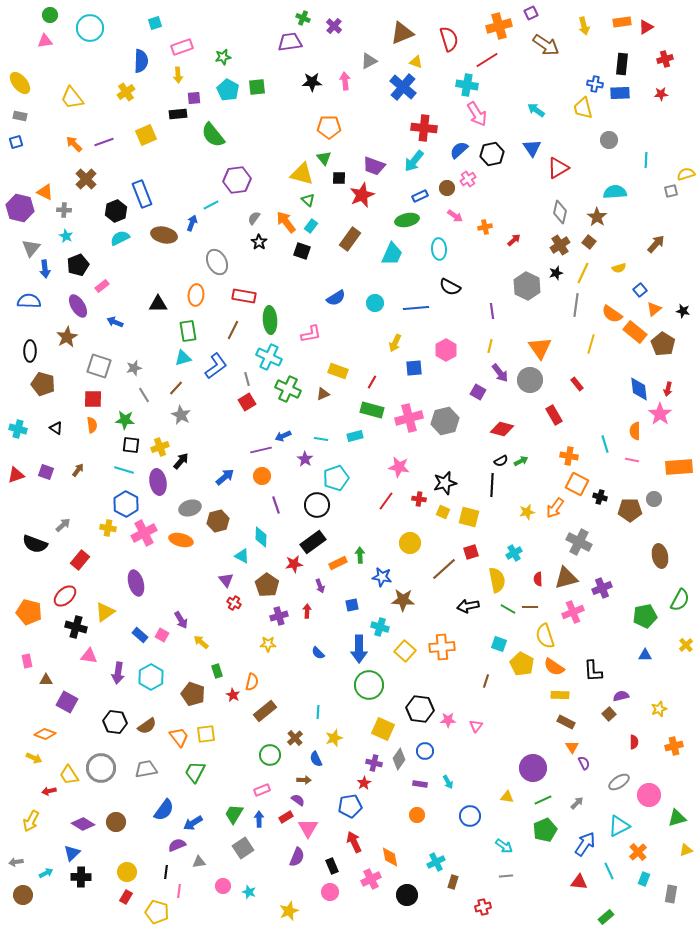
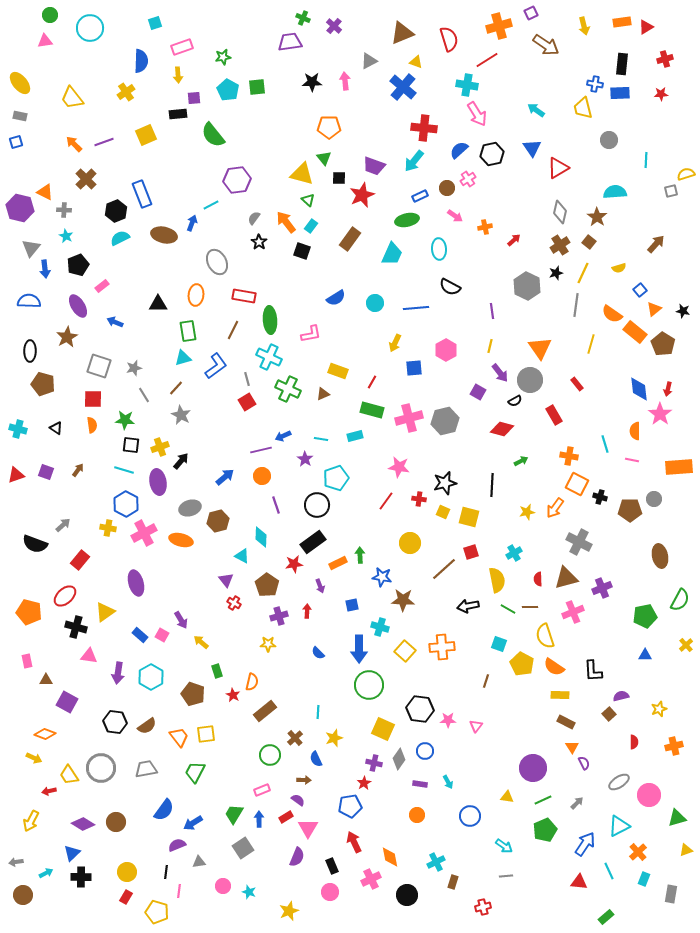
black semicircle at (501, 461): moved 14 px right, 60 px up
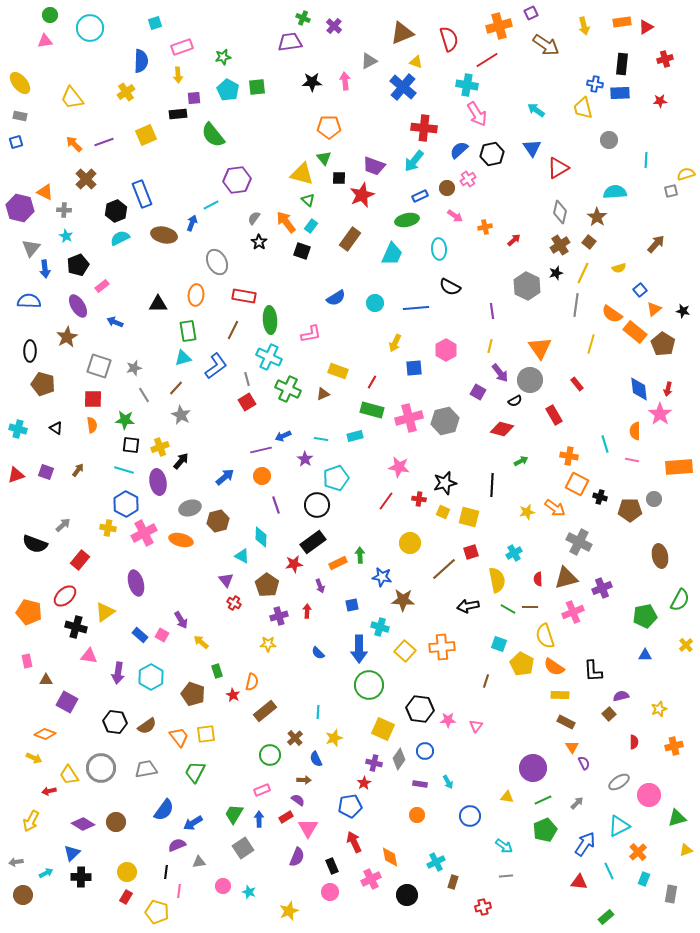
red star at (661, 94): moved 1 px left, 7 px down
orange arrow at (555, 508): rotated 90 degrees counterclockwise
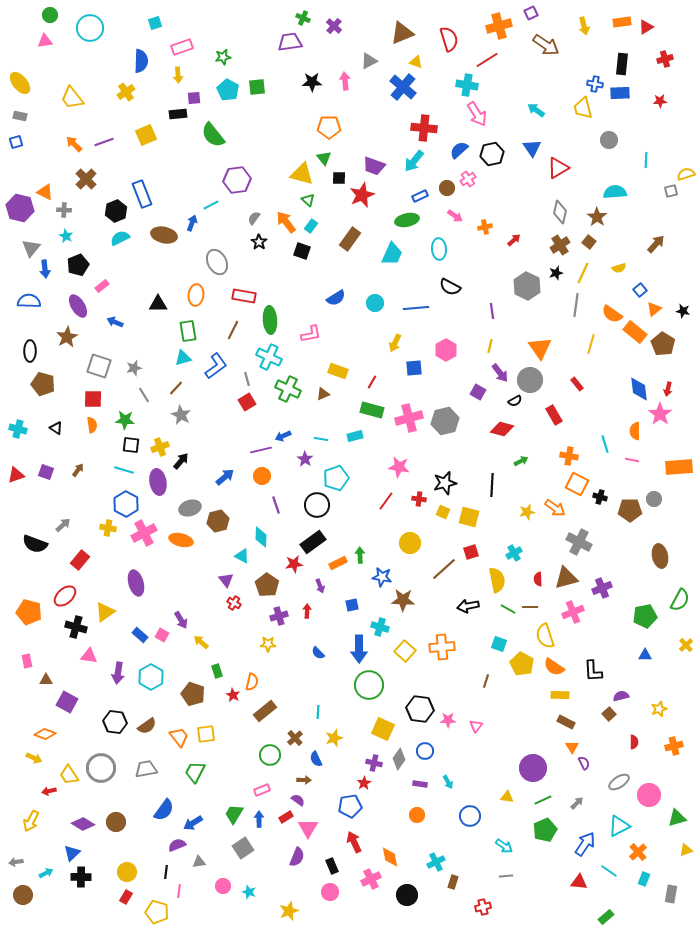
cyan line at (609, 871): rotated 30 degrees counterclockwise
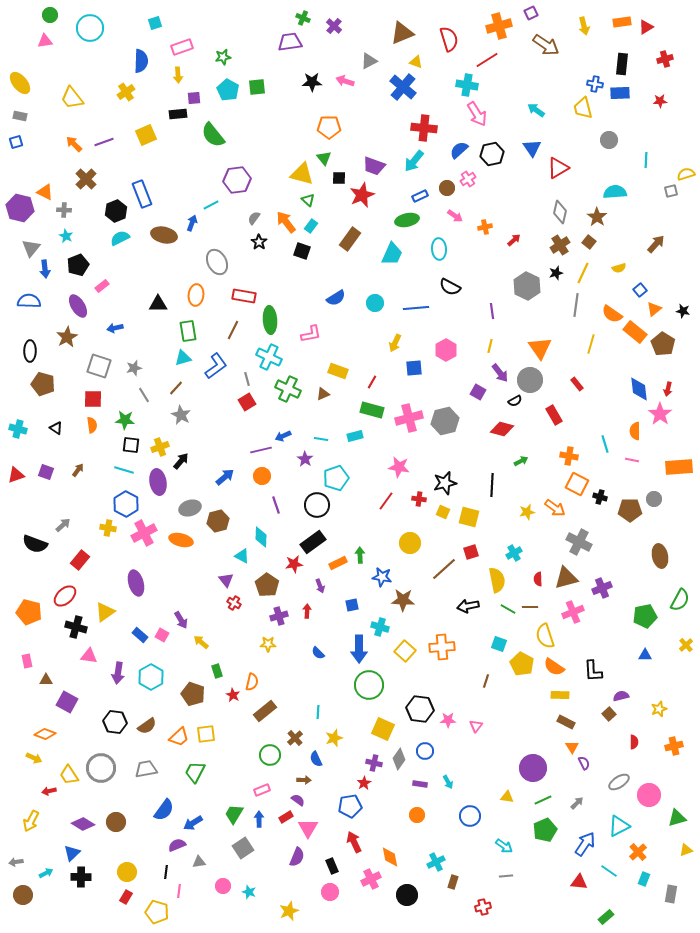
pink arrow at (345, 81): rotated 66 degrees counterclockwise
blue arrow at (115, 322): moved 6 px down; rotated 35 degrees counterclockwise
orange trapezoid at (179, 737): rotated 85 degrees clockwise
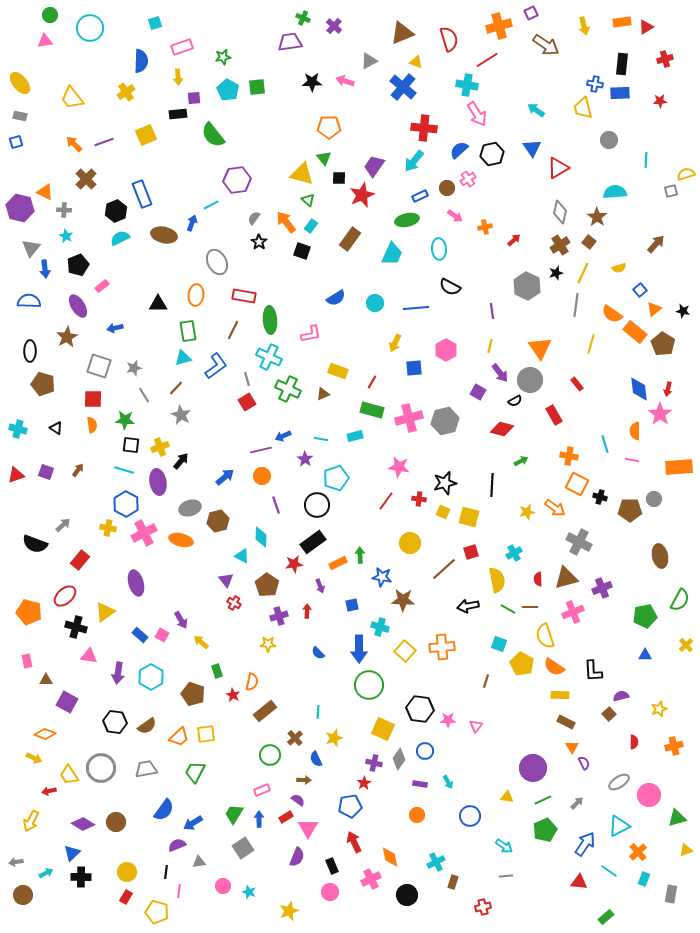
yellow arrow at (178, 75): moved 2 px down
purple trapezoid at (374, 166): rotated 105 degrees clockwise
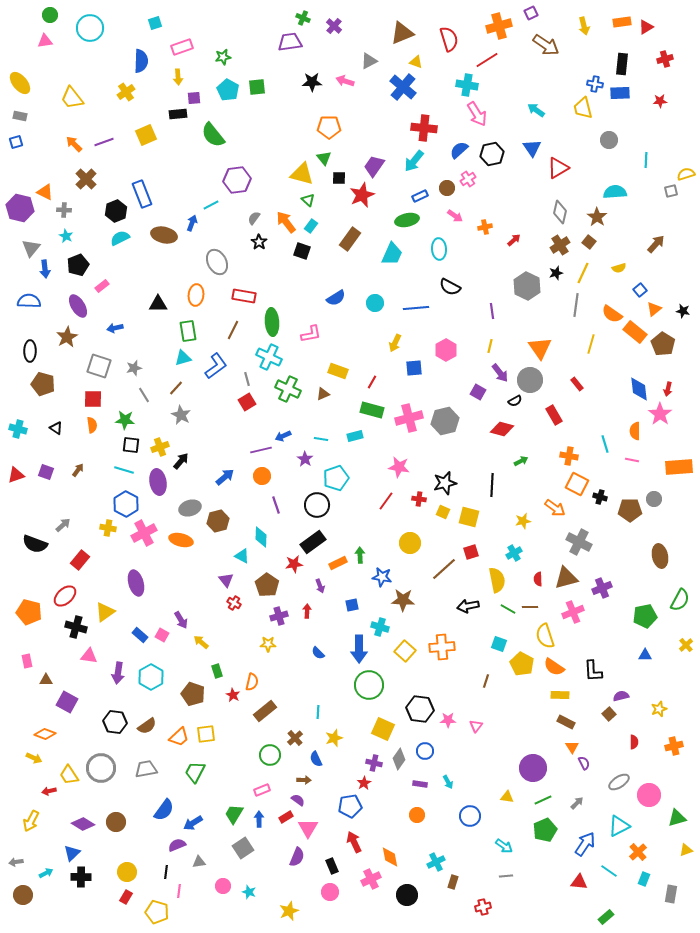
green ellipse at (270, 320): moved 2 px right, 2 px down
yellow star at (527, 512): moved 4 px left, 9 px down
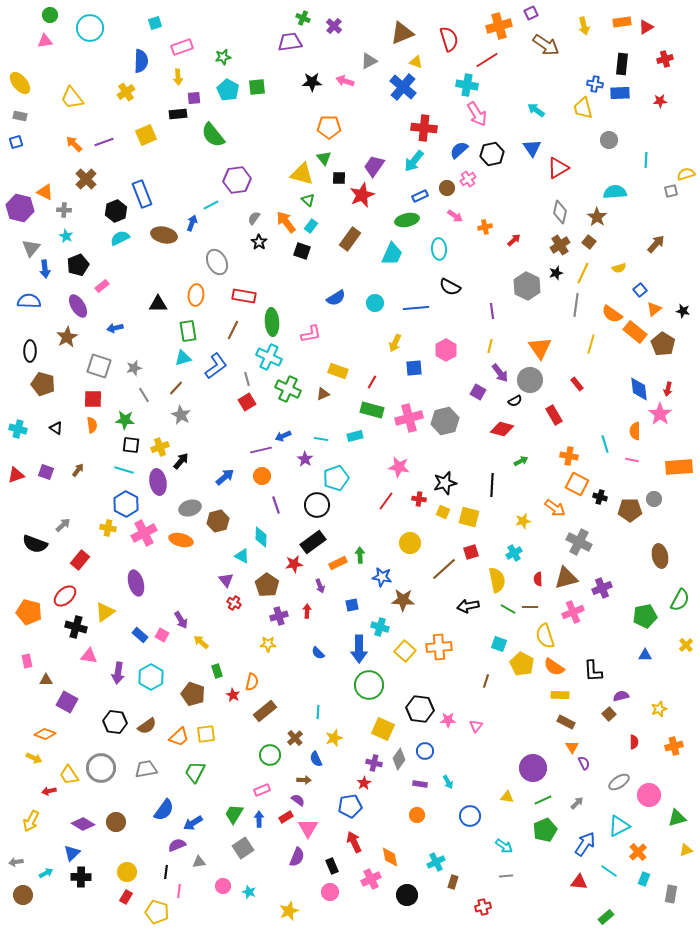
orange cross at (442, 647): moved 3 px left
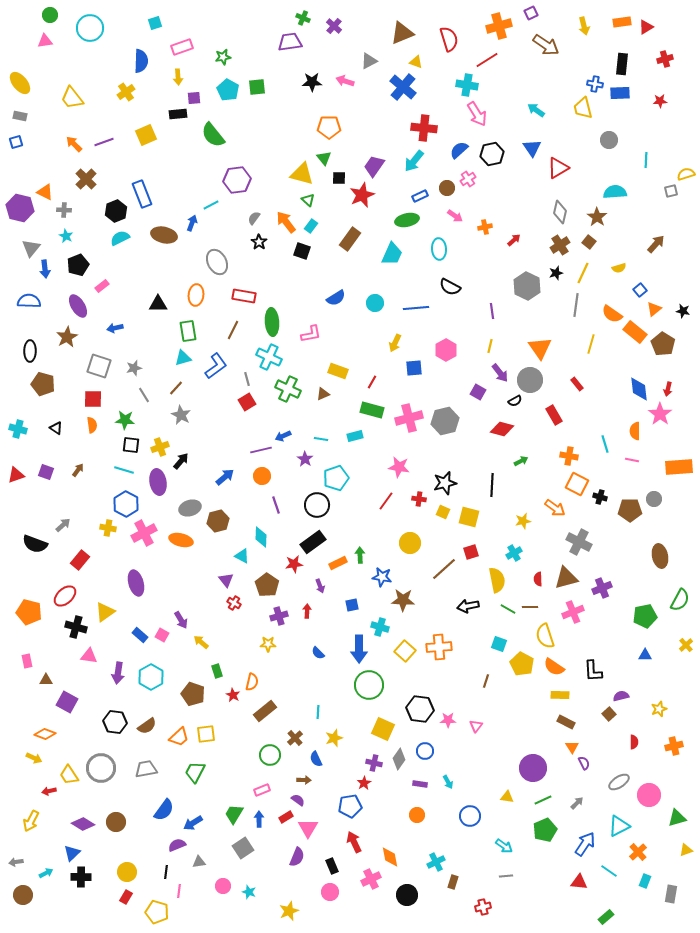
cyan rectangle at (644, 879): moved 1 px right, 2 px down
